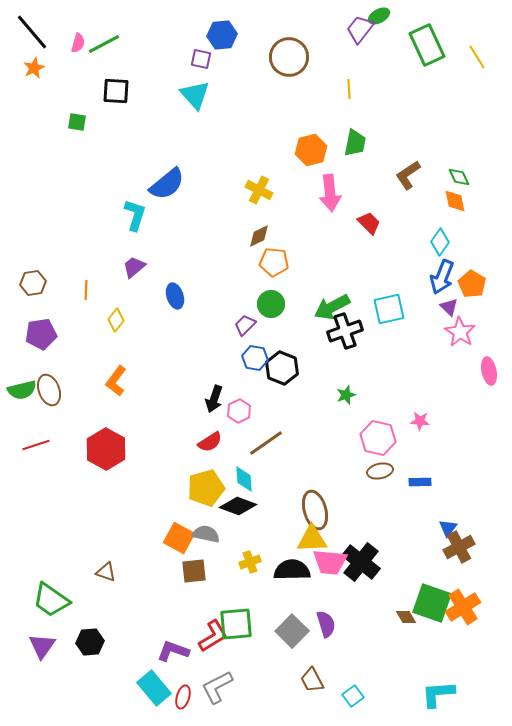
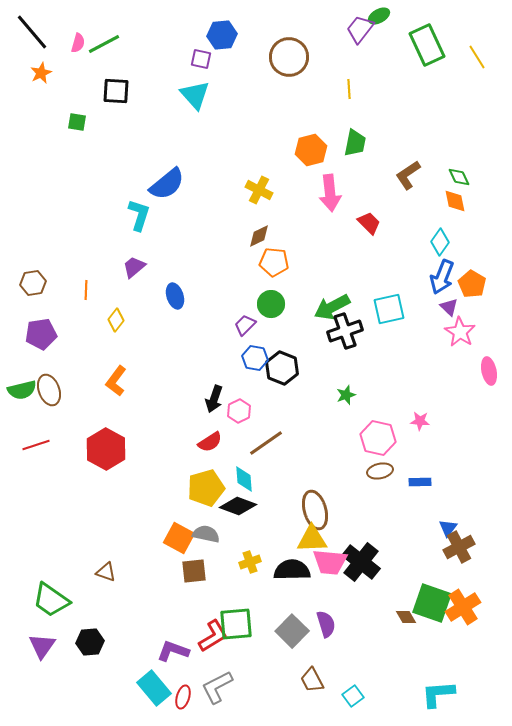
orange star at (34, 68): moved 7 px right, 5 px down
cyan L-shape at (135, 215): moved 4 px right
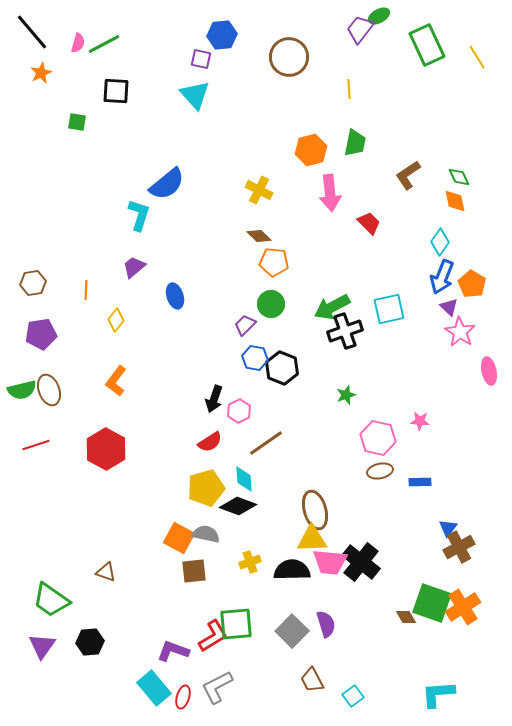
brown diamond at (259, 236): rotated 70 degrees clockwise
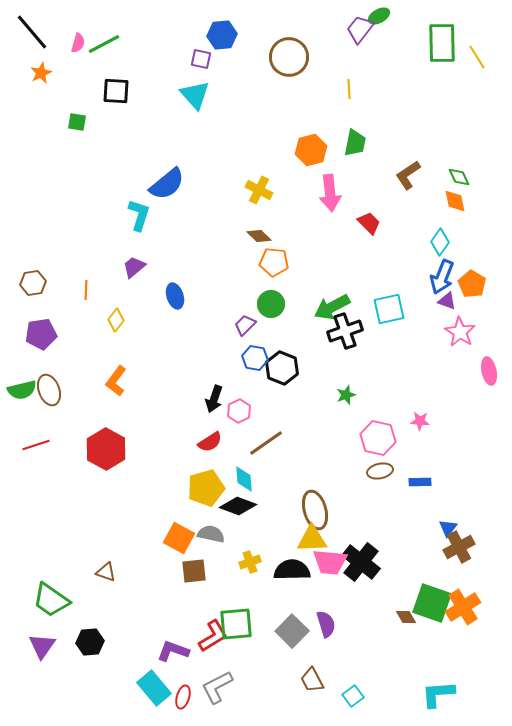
green rectangle at (427, 45): moved 15 px right, 2 px up; rotated 24 degrees clockwise
purple triangle at (449, 307): moved 2 px left, 6 px up; rotated 24 degrees counterclockwise
gray semicircle at (206, 534): moved 5 px right
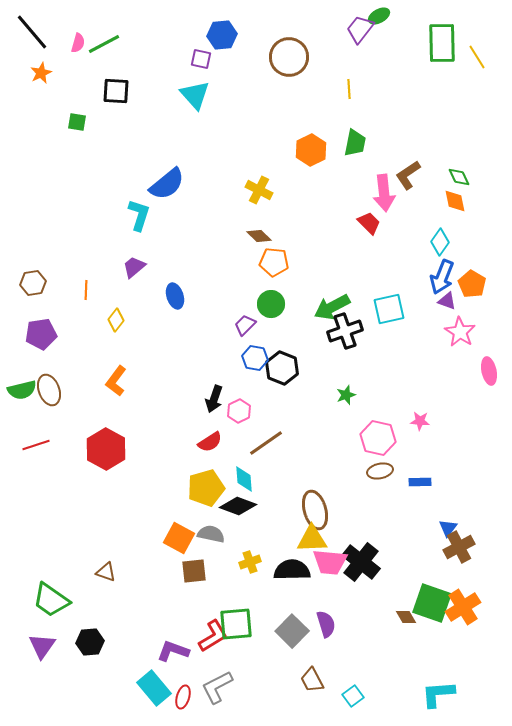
orange hexagon at (311, 150): rotated 12 degrees counterclockwise
pink arrow at (330, 193): moved 54 px right
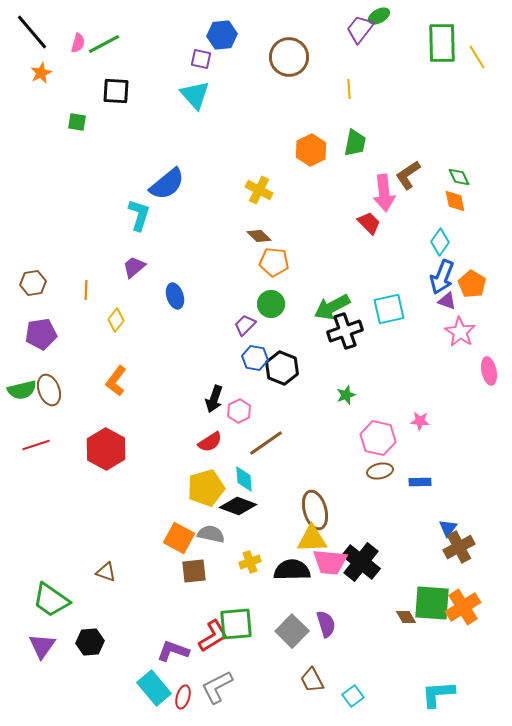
green square at (432, 603): rotated 15 degrees counterclockwise
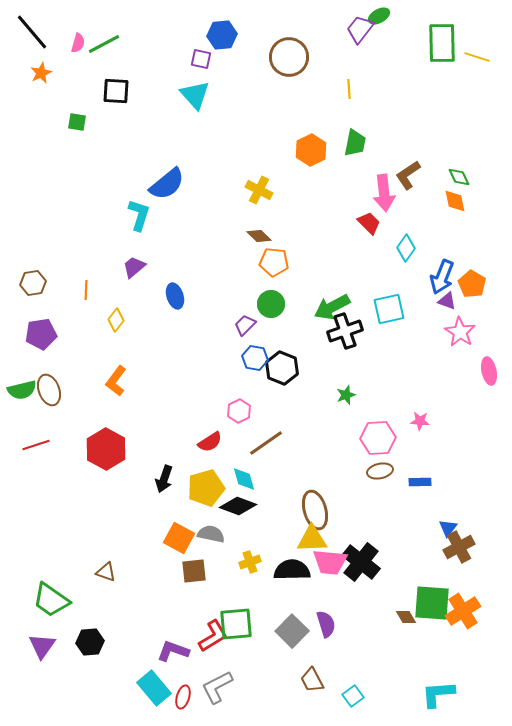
yellow line at (477, 57): rotated 40 degrees counterclockwise
cyan diamond at (440, 242): moved 34 px left, 6 px down
black arrow at (214, 399): moved 50 px left, 80 px down
pink hexagon at (378, 438): rotated 16 degrees counterclockwise
cyan diamond at (244, 479): rotated 12 degrees counterclockwise
orange cross at (463, 607): moved 4 px down
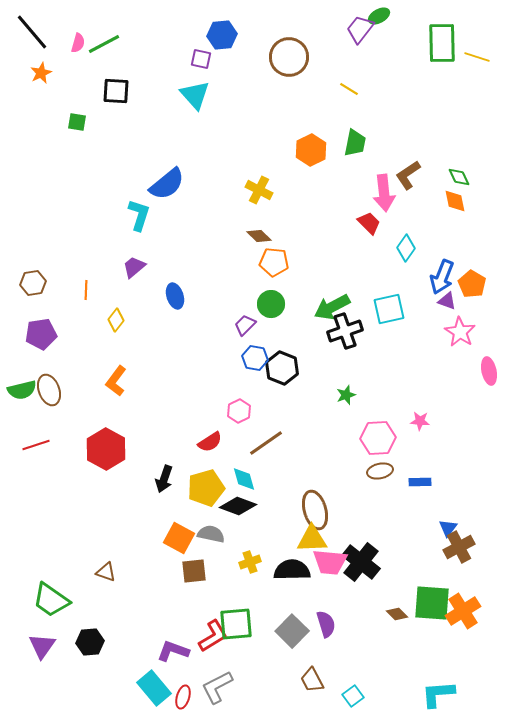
yellow line at (349, 89): rotated 54 degrees counterclockwise
brown diamond at (406, 617): moved 9 px left, 3 px up; rotated 15 degrees counterclockwise
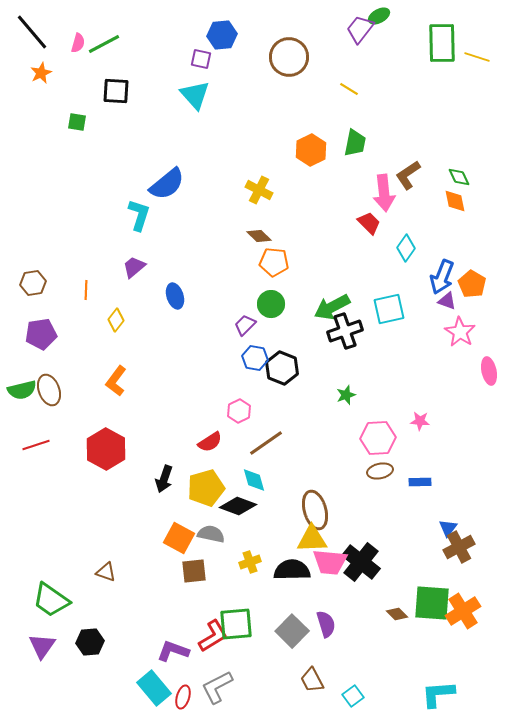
cyan diamond at (244, 479): moved 10 px right, 1 px down
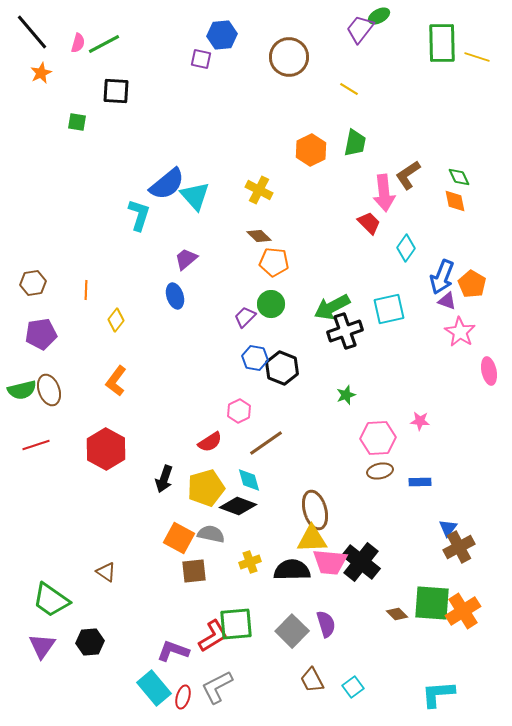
cyan triangle at (195, 95): moved 101 px down
purple trapezoid at (134, 267): moved 52 px right, 8 px up
purple trapezoid at (245, 325): moved 8 px up
cyan diamond at (254, 480): moved 5 px left
brown triangle at (106, 572): rotated 15 degrees clockwise
cyan square at (353, 696): moved 9 px up
